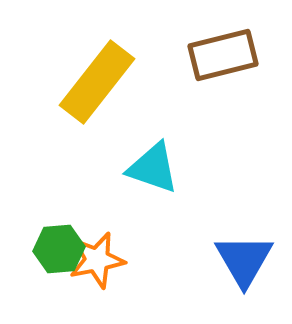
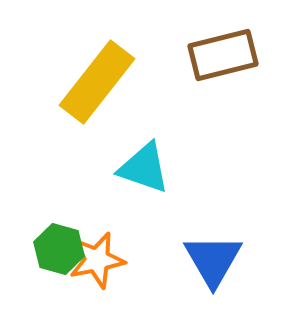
cyan triangle: moved 9 px left
green hexagon: rotated 21 degrees clockwise
blue triangle: moved 31 px left
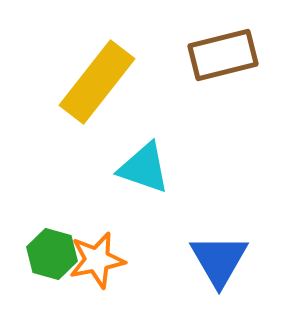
green hexagon: moved 7 px left, 5 px down
blue triangle: moved 6 px right
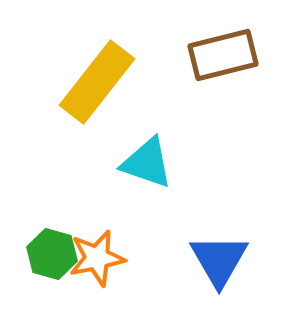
cyan triangle: moved 3 px right, 5 px up
orange star: moved 2 px up
